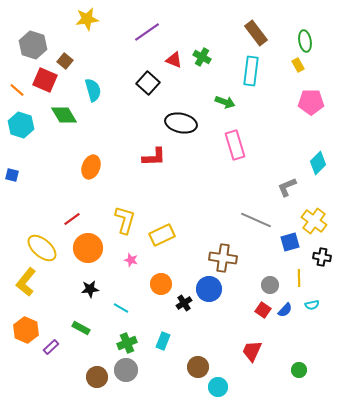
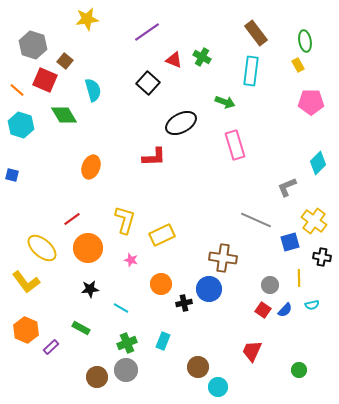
black ellipse at (181, 123): rotated 40 degrees counterclockwise
yellow L-shape at (26, 282): rotated 76 degrees counterclockwise
black cross at (184, 303): rotated 21 degrees clockwise
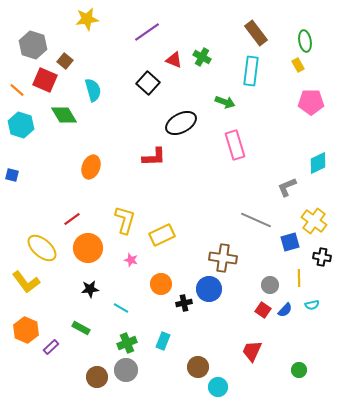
cyan diamond at (318, 163): rotated 20 degrees clockwise
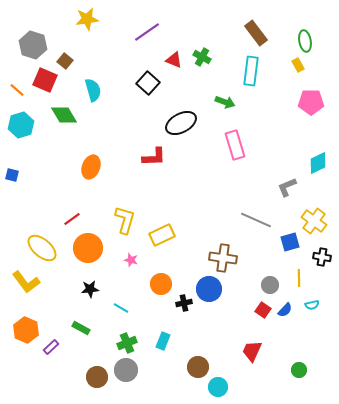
cyan hexagon at (21, 125): rotated 25 degrees clockwise
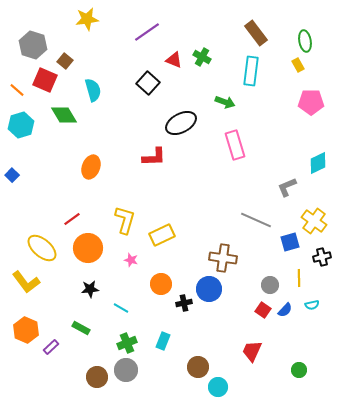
blue square at (12, 175): rotated 32 degrees clockwise
black cross at (322, 257): rotated 24 degrees counterclockwise
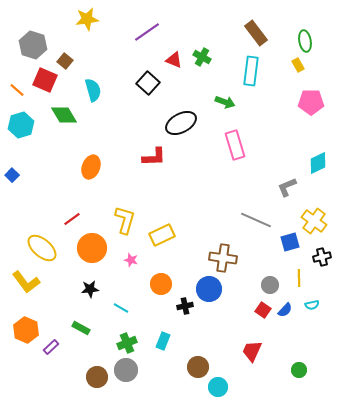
orange circle at (88, 248): moved 4 px right
black cross at (184, 303): moved 1 px right, 3 px down
